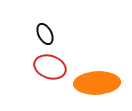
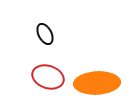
red ellipse: moved 2 px left, 10 px down
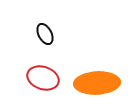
red ellipse: moved 5 px left, 1 px down
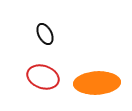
red ellipse: moved 1 px up
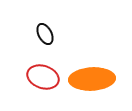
orange ellipse: moved 5 px left, 4 px up
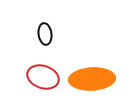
black ellipse: rotated 20 degrees clockwise
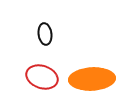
red ellipse: moved 1 px left
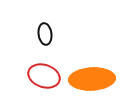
red ellipse: moved 2 px right, 1 px up
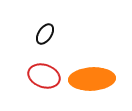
black ellipse: rotated 40 degrees clockwise
